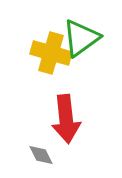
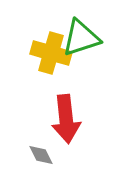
green triangle: rotated 18 degrees clockwise
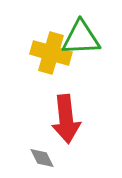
green triangle: rotated 15 degrees clockwise
gray diamond: moved 1 px right, 3 px down
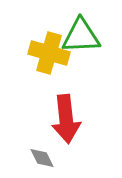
green triangle: moved 2 px up
yellow cross: moved 2 px left
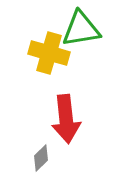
green triangle: moved 7 px up; rotated 6 degrees counterclockwise
gray diamond: moved 1 px left; rotated 72 degrees clockwise
